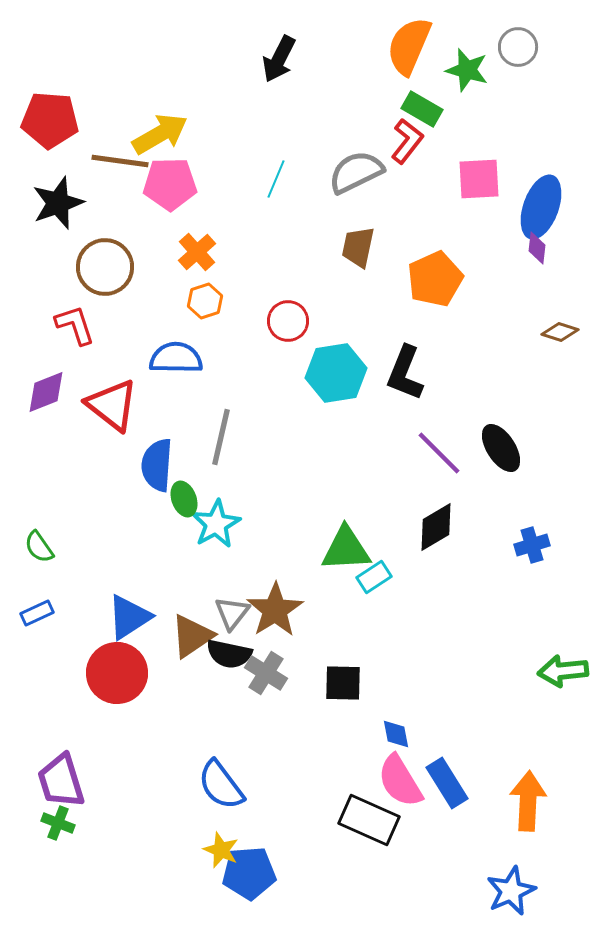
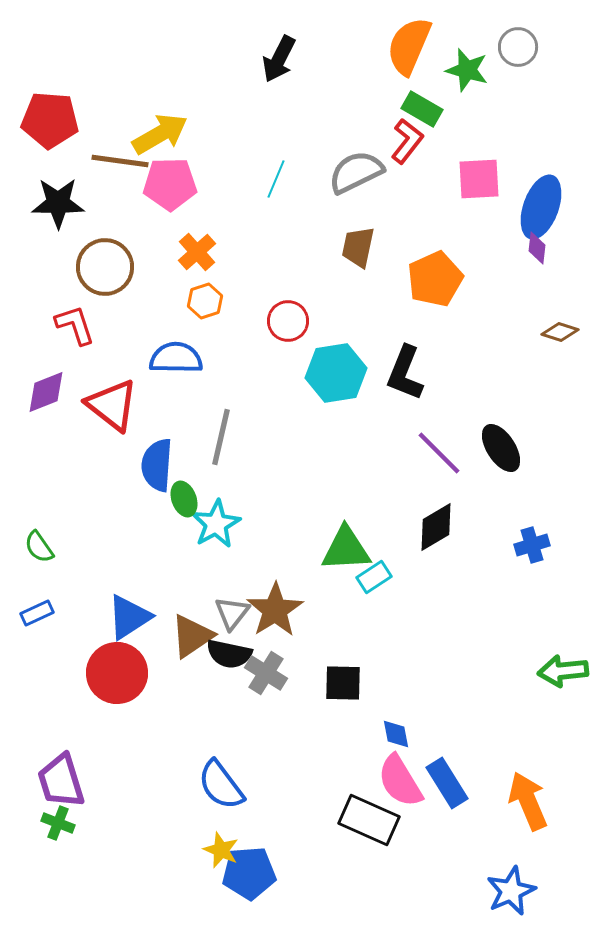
black star at (58, 203): rotated 20 degrees clockwise
orange arrow at (528, 801): rotated 26 degrees counterclockwise
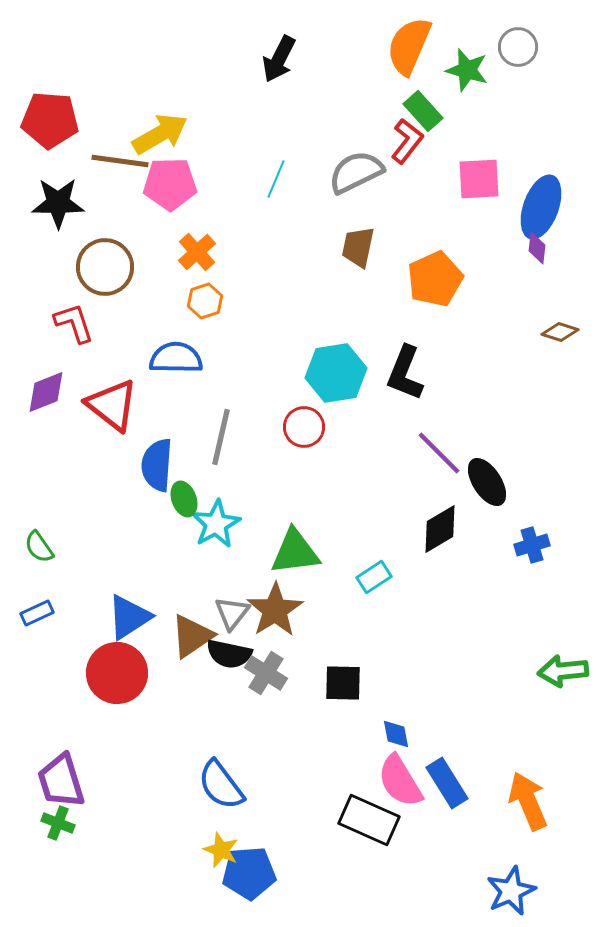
green rectangle at (422, 109): moved 1 px right, 2 px down; rotated 18 degrees clockwise
red circle at (288, 321): moved 16 px right, 106 px down
red L-shape at (75, 325): moved 1 px left, 2 px up
black ellipse at (501, 448): moved 14 px left, 34 px down
black diamond at (436, 527): moved 4 px right, 2 px down
green triangle at (346, 549): moved 51 px left, 3 px down; rotated 4 degrees counterclockwise
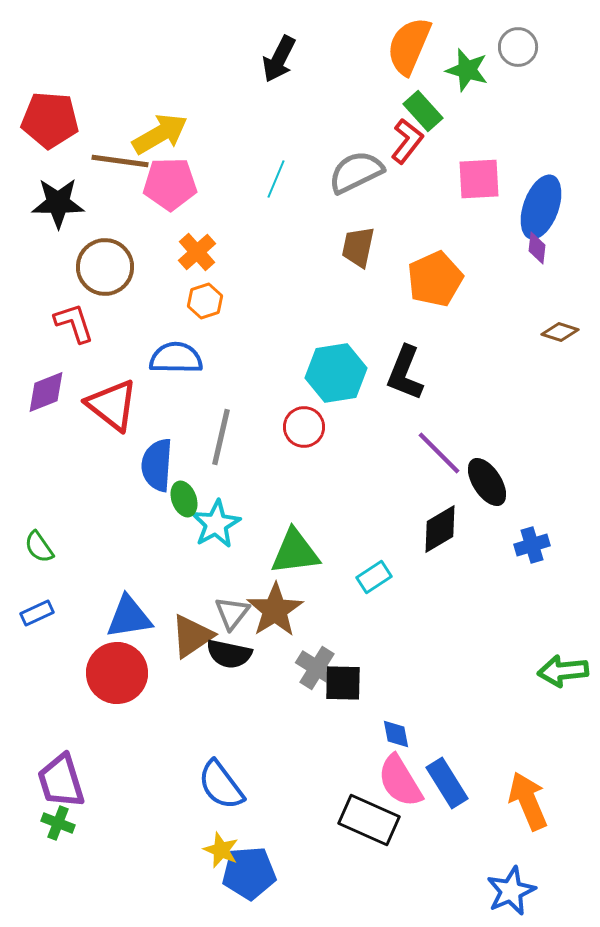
blue triangle at (129, 617): rotated 24 degrees clockwise
gray cross at (266, 673): moved 51 px right, 5 px up
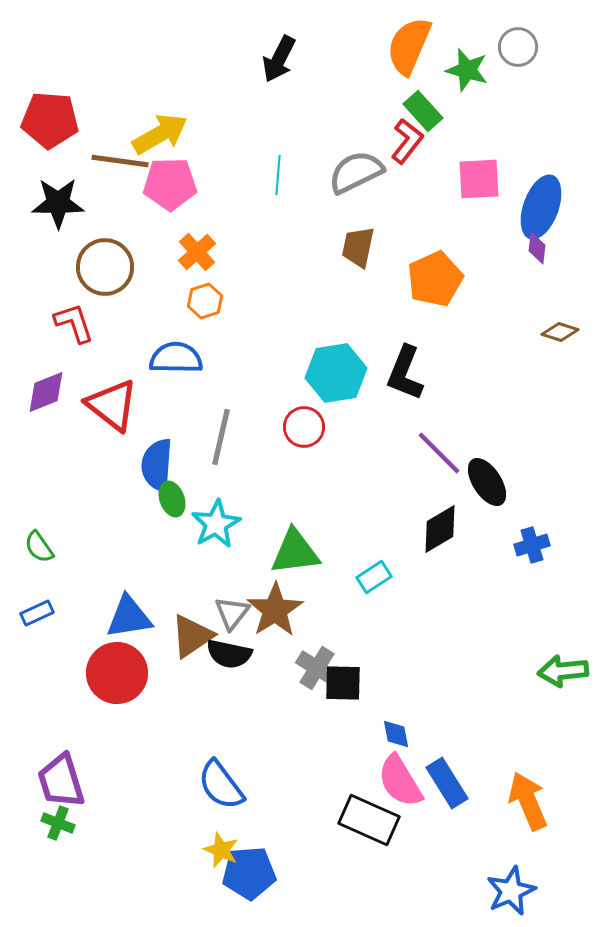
cyan line at (276, 179): moved 2 px right, 4 px up; rotated 18 degrees counterclockwise
green ellipse at (184, 499): moved 12 px left
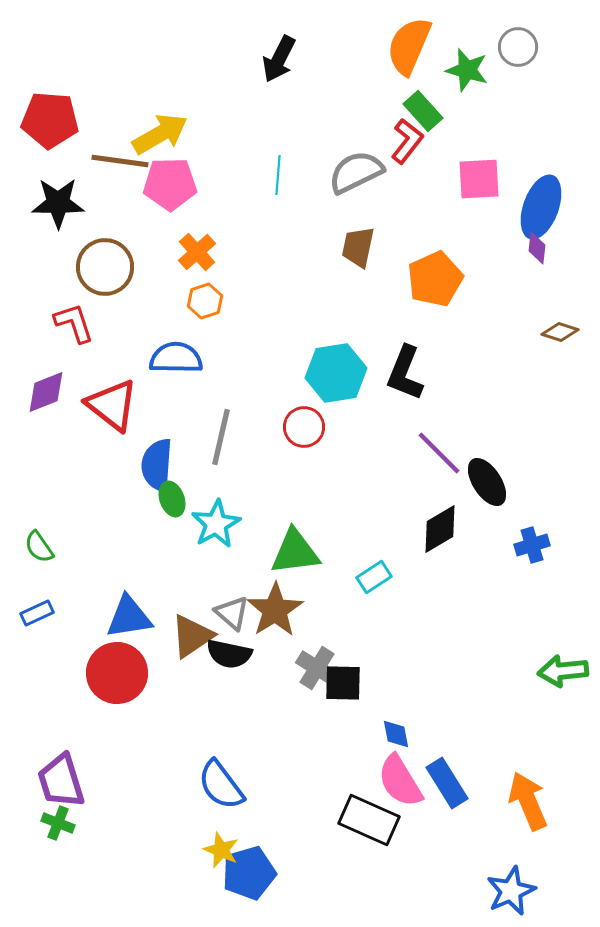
gray triangle at (232, 613): rotated 27 degrees counterclockwise
blue pentagon at (249, 873): rotated 12 degrees counterclockwise
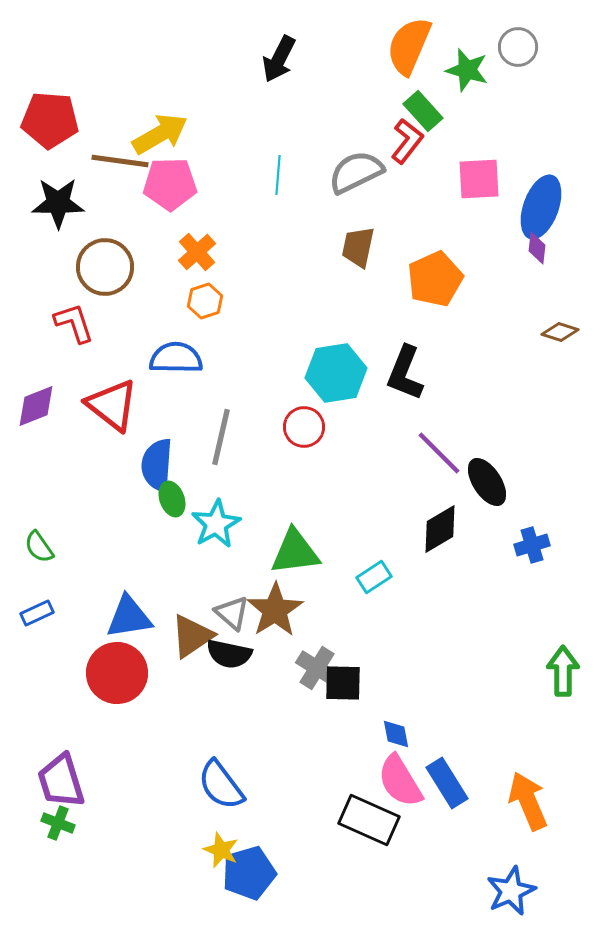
purple diamond at (46, 392): moved 10 px left, 14 px down
green arrow at (563, 671): rotated 96 degrees clockwise
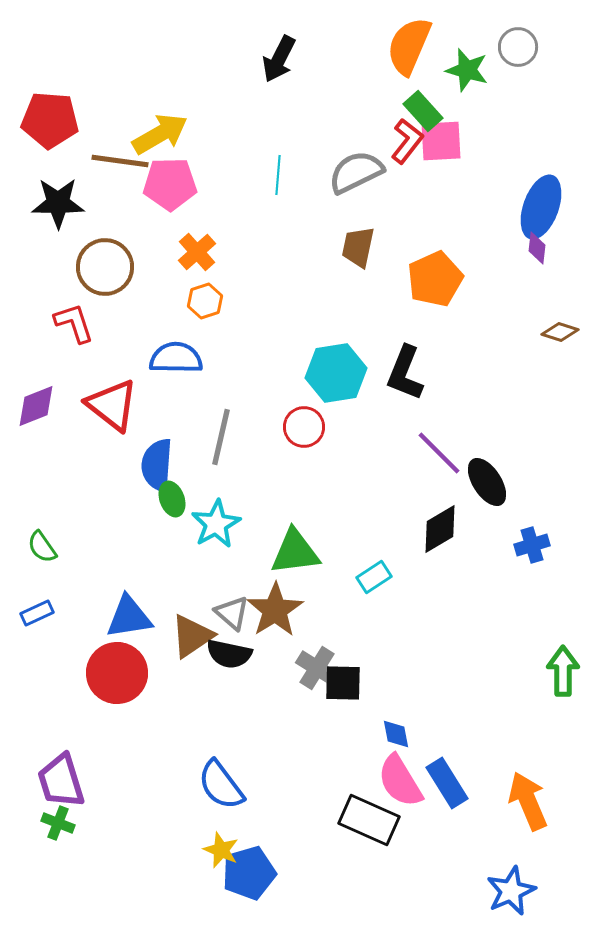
pink square at (479, 179): moved 38 px left, 38 px up
green semicircle at (39, 547): moved 3 px right
